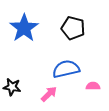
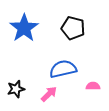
blue semicircle: moved 3 px left
black star: moved 4 px right, 2 px down; rotated 24 degrees counterclockwise
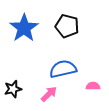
black pentagon: moved 6 px left, 2 px up
black star: moved 3 px left
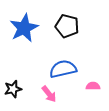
blue star: rotated 8 degrees clockwise
pink arrow: rotated 96 degrees clockwise
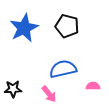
black star: rotated 12 degrees clockwise
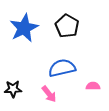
black pentagon: rotated 15 degrees clockwise
blue semicircle: moved 1 px left, 1 px up
